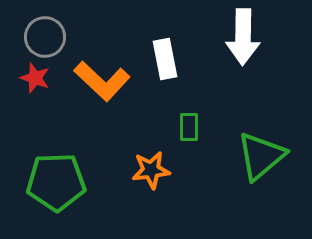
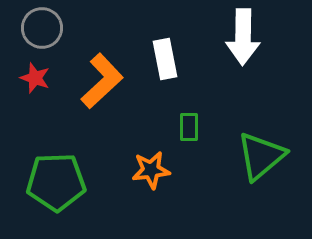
gray circle: moved 3 px left, 9 px up
orange L-shape: rotated 86 degrees counterclockwise
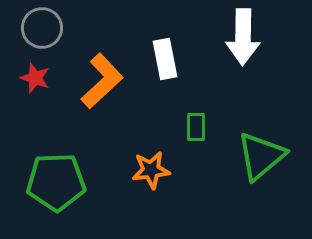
green rectangle: moved 7 px right
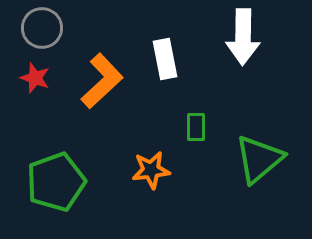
green triangle: moved 2 px left, 3 px down
green pentagon: rotated 18 degrees counterclockwise
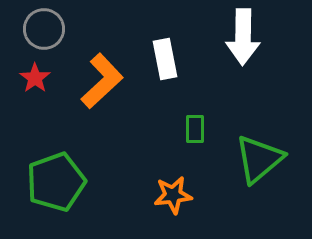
gray circle: moved 2 px right, 1 px down
red star: rotated 16 degrees clockwise
green rectangle: moved 1 px left, 2 px down
orange star: moved 22 px right, 25 px down
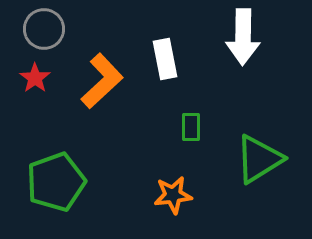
green rectangle: moved 4 px left, 2 px up
green triangle: rotated 8 degrees clockwise
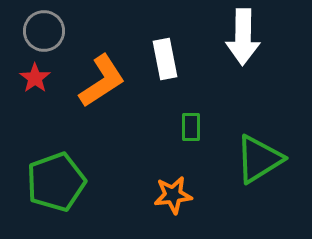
gray circle: moved 2 px down
orange L-shape: rotated 10 degrees clockwise
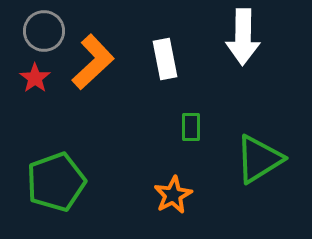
orange L-shape: moved 9 px left, 19 px up; rotated 10 degrees counterclockwise
orange star: rotated 21 degrees counterclockwise
